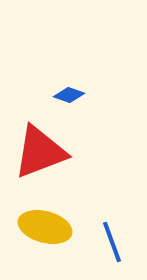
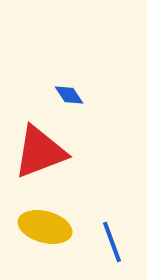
blue diamond: rotated 36 degrees clockwise
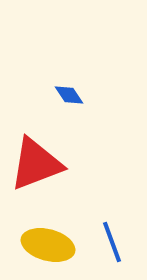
red triangle: moved 4 px left, 12 px down
yellow ellipse: moved 3 px right, 18 px down
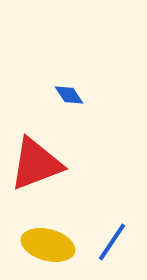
blue line: rotated 54 degrees clockwise
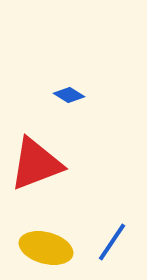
blue diamond: rotated 24 degrees counterclockwise
yellow ellipse: moved 2 px left, 3 px down
